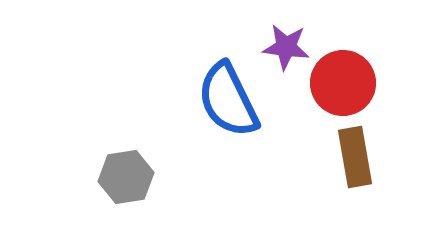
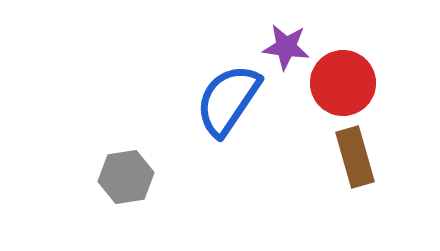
blue semicircle: rotated 60 degrees clockwise
brown rectangle: rotated 6 degrees counterclockwise
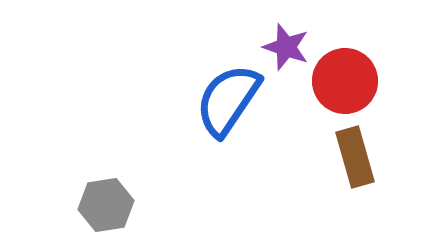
purple star: rotated 12 degrees clockwise
red circle: moved 2 px right, 2 px up
gray hexagon: moved 20 px left, 28 px down
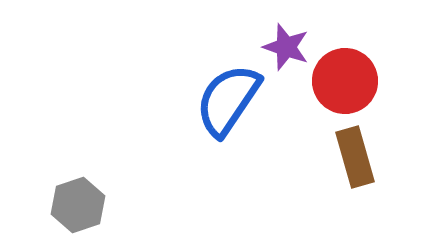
gray hexagon: moved 28 px left; rotated 10 degrees counterclockwise
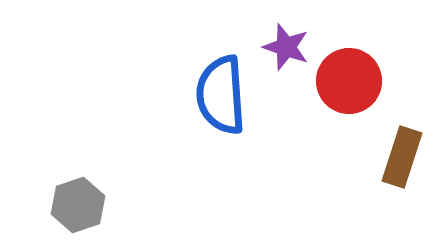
red circle: moved 4 px right
blue semicircle: moved 7 px left, 5 px up; rotated 38 degrees counterclockwise
brown rectangle: moved 47 px right; rotated 34 degrees clockwise
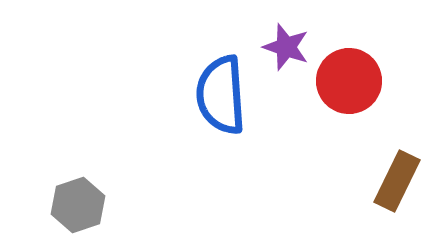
brown rectangle: moved 5 px left, 24 px down; rotated 8 degrees clockwise
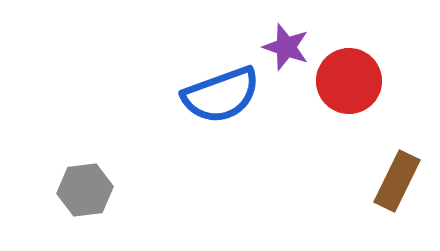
blue semicircle: rotated 106 degrees counterclockwise
gray hexagon: moved 7 px right, 15 px up; rotated 12 degrees clockwise
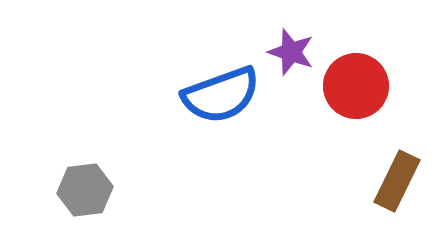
purple star: moved 5 px right, 5 px down
red circle: moved 7 px right, 5 px down
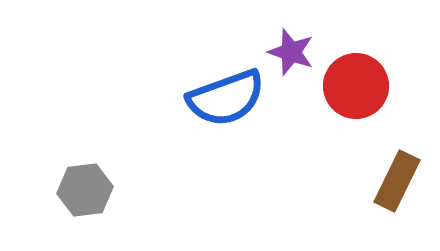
blue semicircle: moved 5 px right, 3 px down
